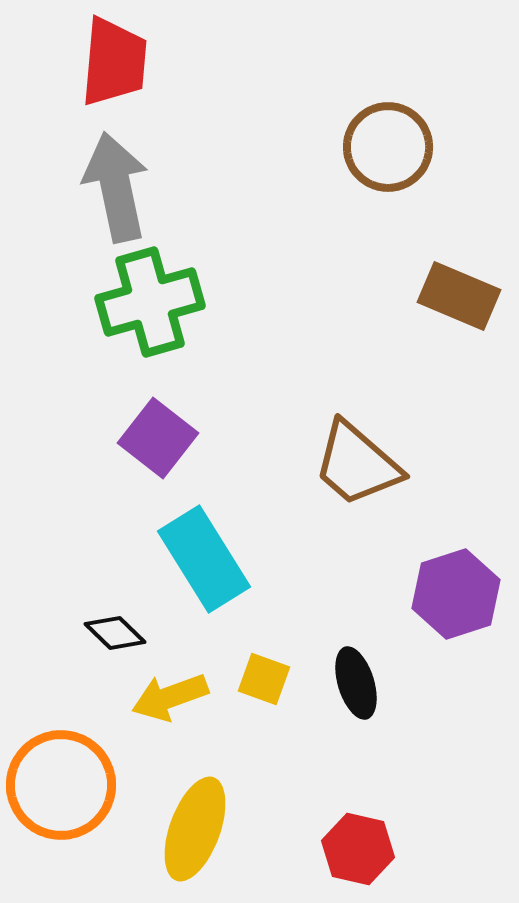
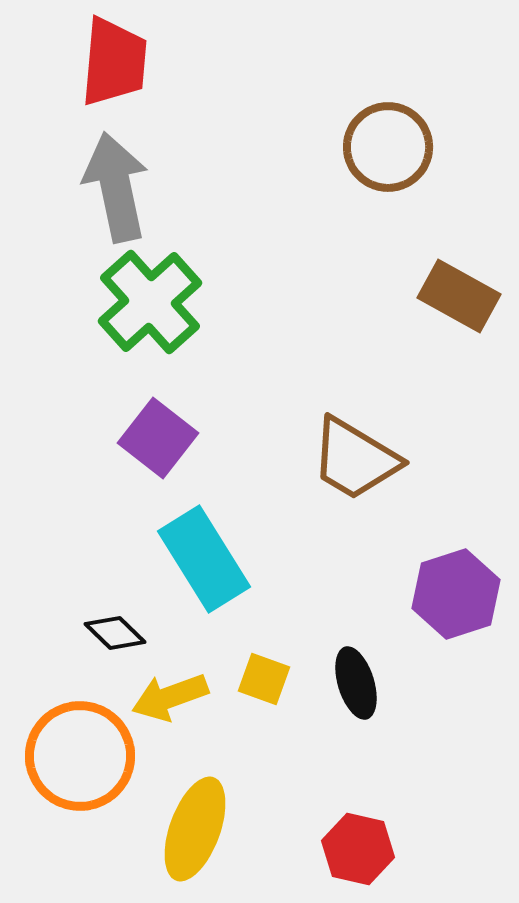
brown rectangle: rotated 6 degrees clockwise
green cross: rotated 26 degrees counterclockwise
brown trapezoid: moved 2 px left, 5 px up; rotated 10 degrees counterclockwise
orange circle: moved 19 px right, 29 px up
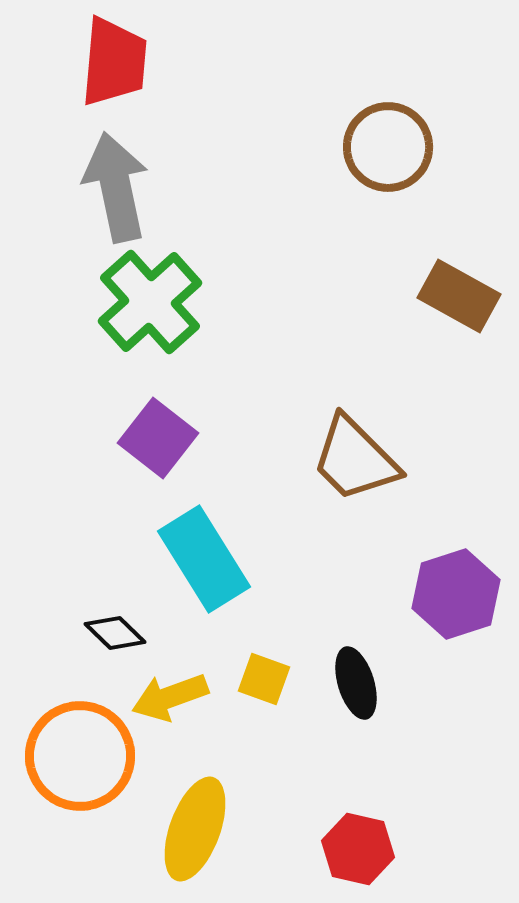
brown trapezoid: rotated 14 degrees clockwise
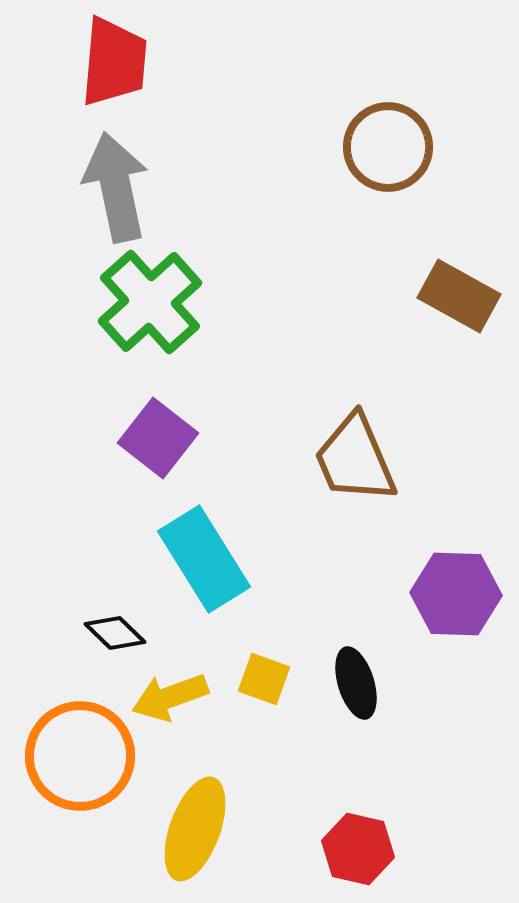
brown trapezoid: rotated 22 degrees clockwise
purple hexagon: rotated 20 degrees clockwise
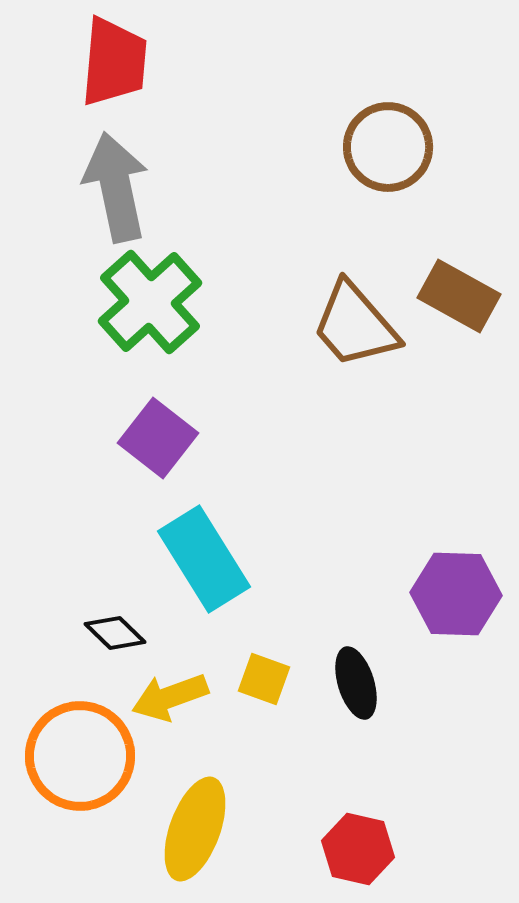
brown trapezoid: moved 134 px up; rotated 18 degrees counterclockwise
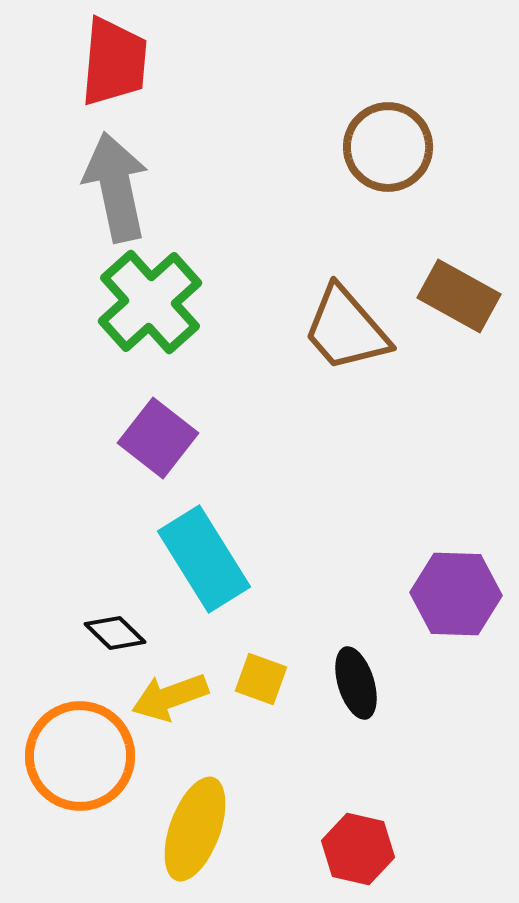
brown trapezoid: moved 9 px left, 4 px down
yellow square: moved 3 px left
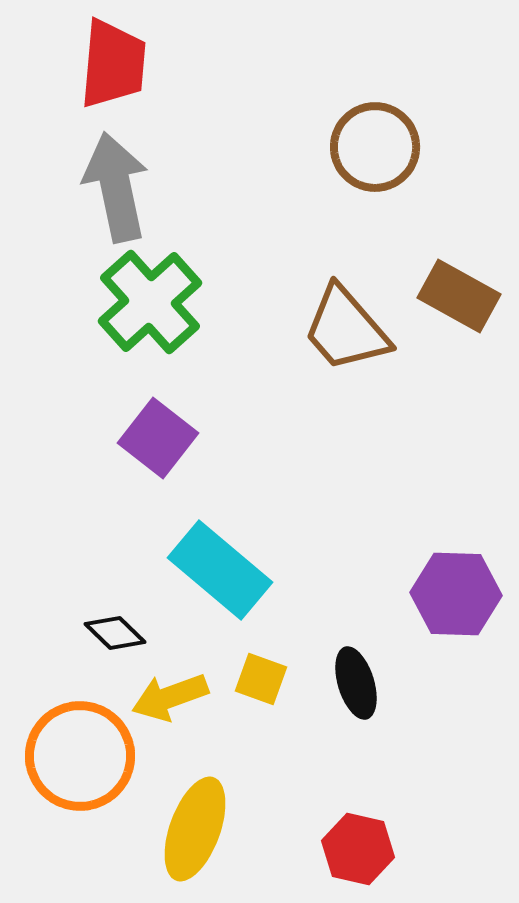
red trapezoid: moved 1 px left, 2 px down
brown circle: moved 13 px left
cyan rectangle: moved 16 px right, 11 px down; rotated 18 degrees counterclockwise
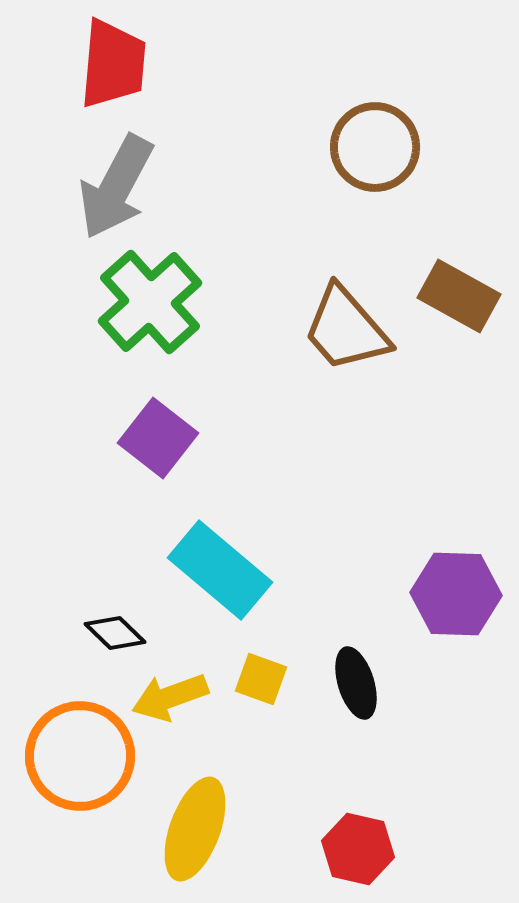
gray arrow: rotated 140 degrees counterclockwise
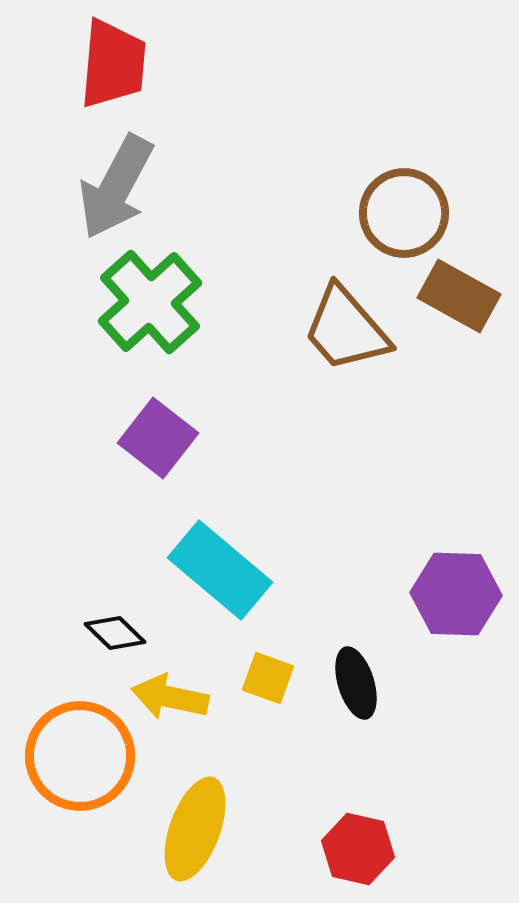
brown circle: moved 29 px right, 66 px down
yellow square: moved 7 px right, 1 px up
yellow arrow: rotated 32 degrees clockwise
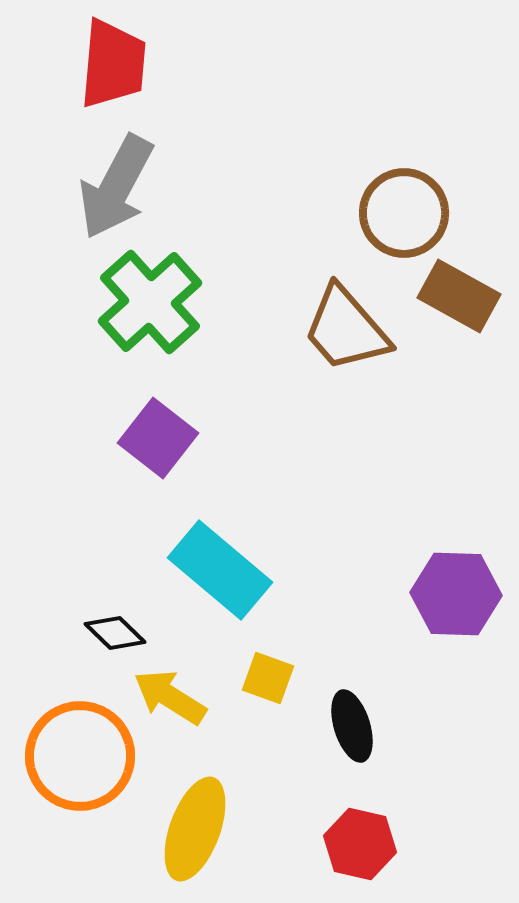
black ellipse: moved 4 px left, 43 px down
yellow arrow: rotated 20 degrees clockwise
red hexagon: moved 2 px right, 5 px up
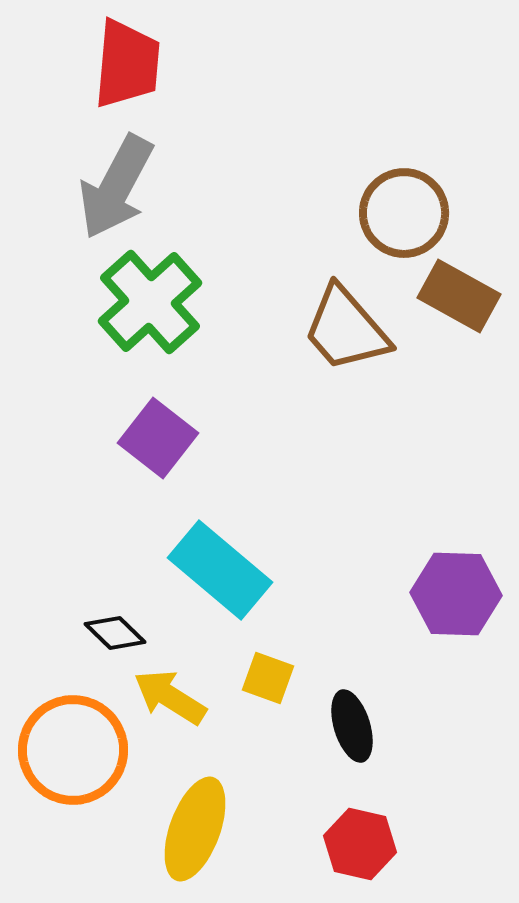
red trapezoid: moved 14 px right
orange circle: moved 7 px left, 6 px up
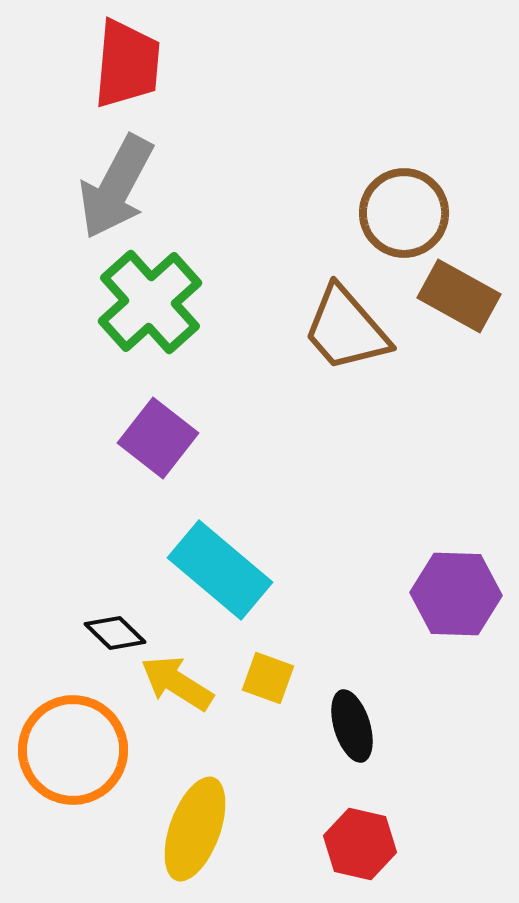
yellow arrow: moved 7 px right, 14 px up
